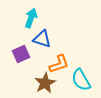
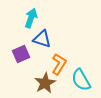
orange L-shape: rotated 40 degrees counterclockwise
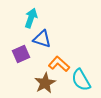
orange L-shape: rotated 80 degrees counterclockwise
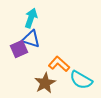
blue triangle: moved 11 px left
purple square: moved 2 px left, 5 px up
cyan semicircle: rotated 30 degrees counterclockwise
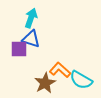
purple square: rotated 24 degrees clockwise
orange L-shape: moved 1 px right, 6 px down
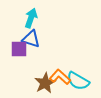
orange L-shape: moved 7 px down
cyan semicircle: moved 3 px left, 1 px down
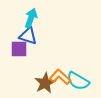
blue triangle: moved 3 px left, 3 px up
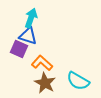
purple square: rotated 24 degrees clockwise
orange L-shape: moved 18 px left, 14 px up
brown star: rotated 15 degrees counterclockwise
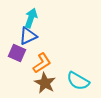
blue triangle: rotated 42 degrees counterclockwise
purple square: moved 2 px left, 4 px down
orange L-shape: rotated 105 degrees clockwise
